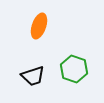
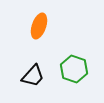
black trapezoid: rotated 30 degrees counterclockwise
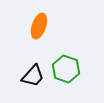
green hexagon: moved 8 px left
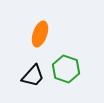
orange ellipse: moved 1 px right, 8 px down
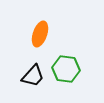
green hexagon: rotated 12 degrees counterclockwise
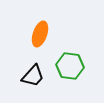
green hexagon: moved 4 px right, 3 px up
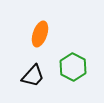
green hexagon: moved 3 px right, 1 px down; rotated 20 degrees clockwise
